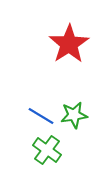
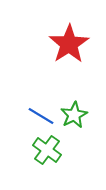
green star: rotated 20 degrees counterclockwise
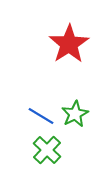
green star: moved 1 px right, 1 px up
green cross: rotated 8 degrees clockwise
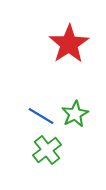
green cross: rotated 8 degrees clockwise
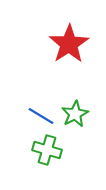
green cross: rotated 36 degrees counterclockwise
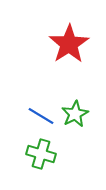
green cross: moved 6 px left, 4 px down
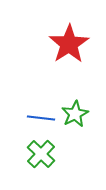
blue line: moved 2 px down; rotated 24 degrees counterclockwise
green cross: rotated 28 degrees clockwise
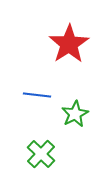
blue line: moved 4 px left, 23 px up
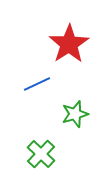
blue line: moved 11 px up; rotated 32 degrees counterclockwise
green star: rotated 12 degrees clockwise
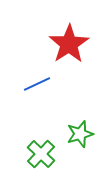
green star: moved 5 px right, 20 px down
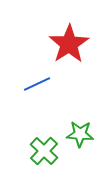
green star: rotated 20 degrees clockwise
green cross: moved 3 px right, 3 px up
